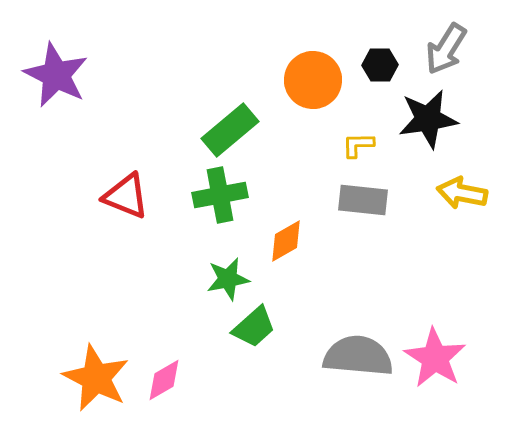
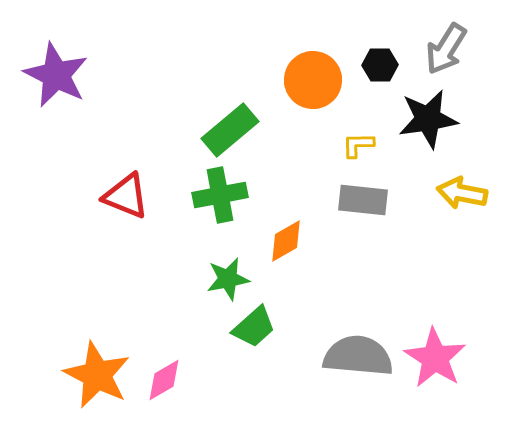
orange star: moved 1 px right, 3 px up
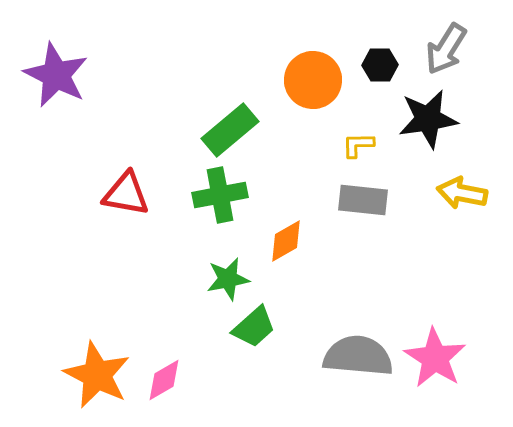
red triangle: moved 2 px up; rotated 12 degrees counterclockwise
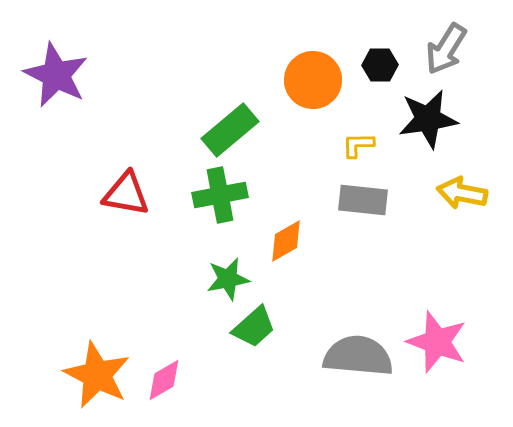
pink star: moved 2 px right, 16 px up; rotated 12 degrees counterclockwise
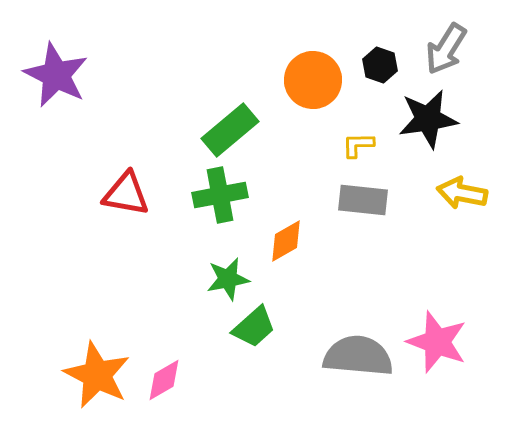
black hexagon: rotated 20 degrees clockwise
